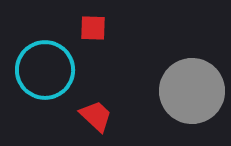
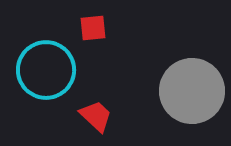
red square: rotated 8 degrees counterclockwise
cyan circle: moved 1 px right
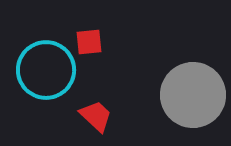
red square: moved 4 px left, 14 px down
gray circle: moved 1 px right, 4 px down
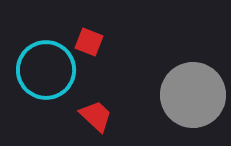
red square: rotated 28 degrees clockwise
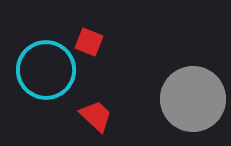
gray circle: moved 4 px down
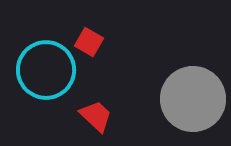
red square: rotated 8 degrees clockwise
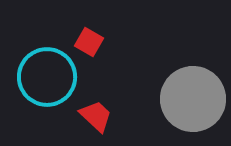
cyan circle: moved 1 px right, 7 px down
